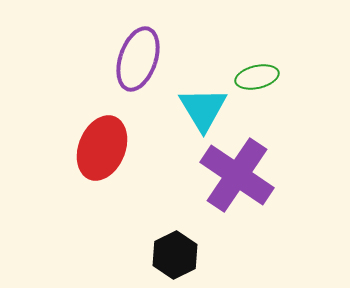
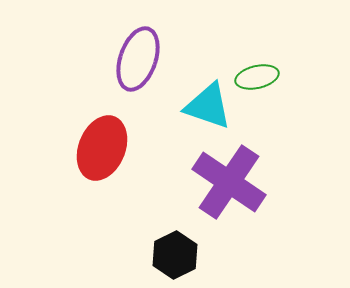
cyan triangle: moved 5 px right, 3 px up; rotated 40 degrees counterclockwise
purple cross: moved 8 px left, 7 px down
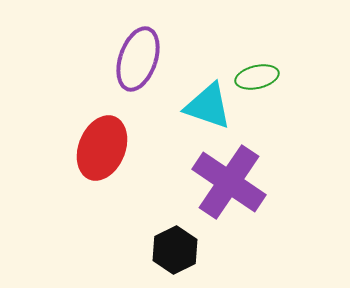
black hexagon: moved 5 px up
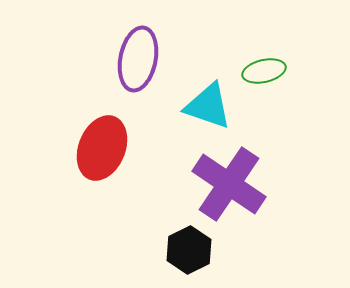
purple ellipse: rotated 8 degrees counterclockwise
green ellipse: moved 7 px right, 6 px up
purple cross: moved 2 px down
black hexagon: moved 14 px right
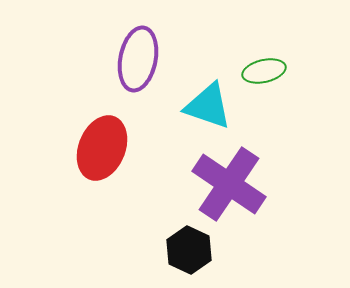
black hexagon: rotated 9 degrees counterclockwise
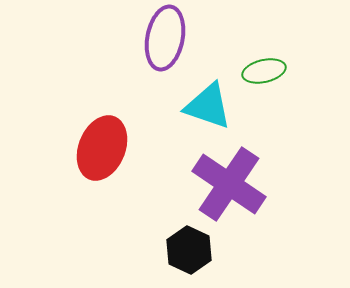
purple ellipse: moved 27 px right, 21 px up
